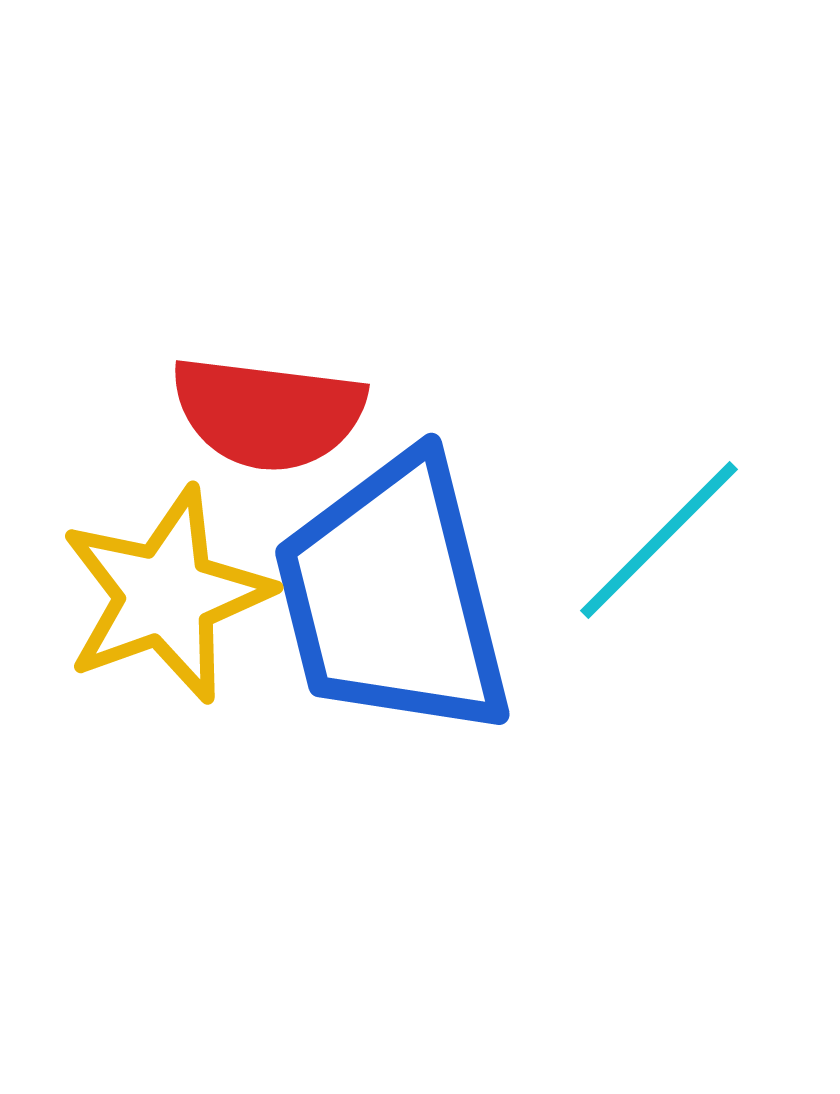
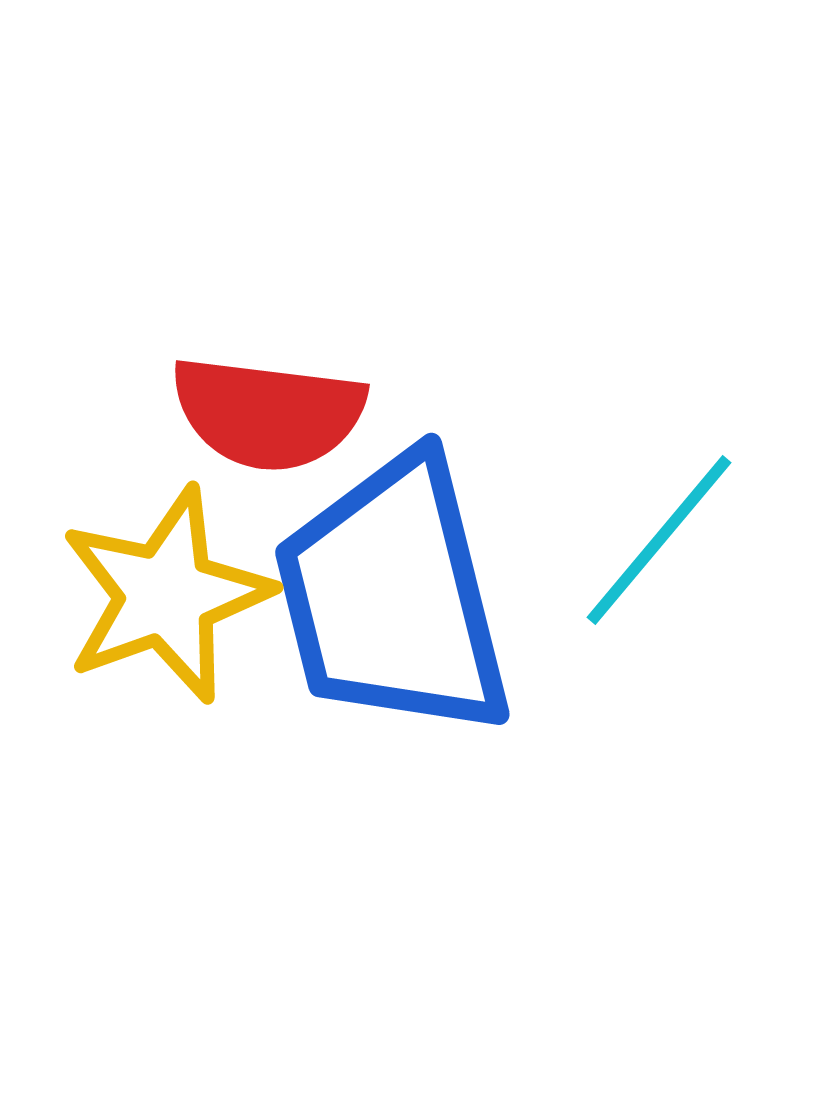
cyan line: rotated 5 degrees counterclockwise
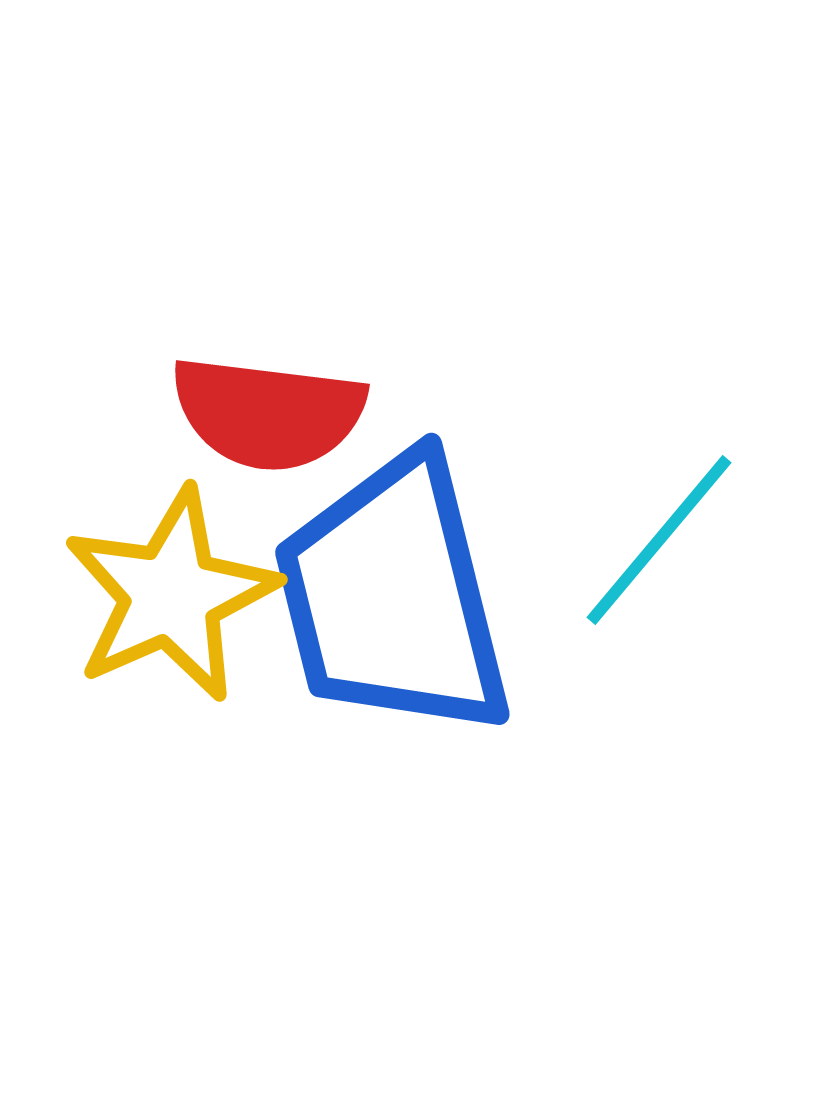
yellow star: moved 5 px right; rotated 4 degrees counterclockwise
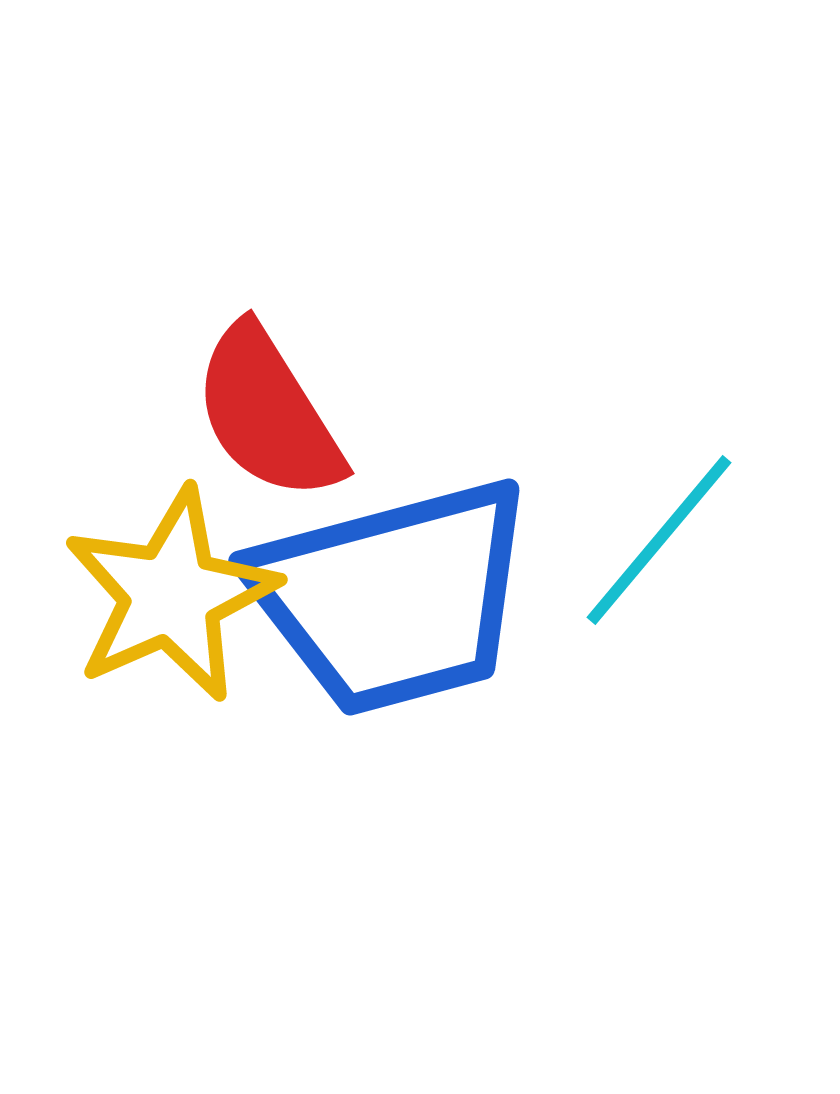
red semicircle: rotated 51 degrees clockwise
blue trapezoid: rotated 91 degrees counterclockwise
